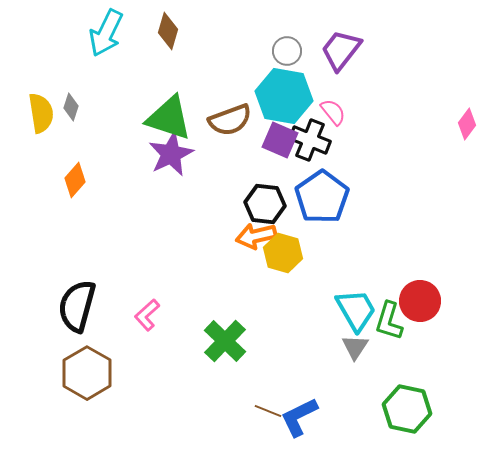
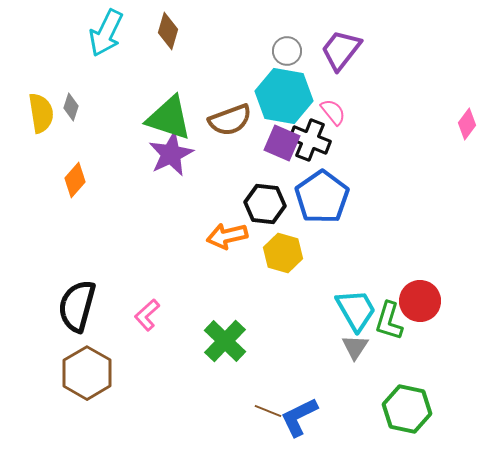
purple square: moved 2 px right, 3 px down
orange arrow: moved 29 px left
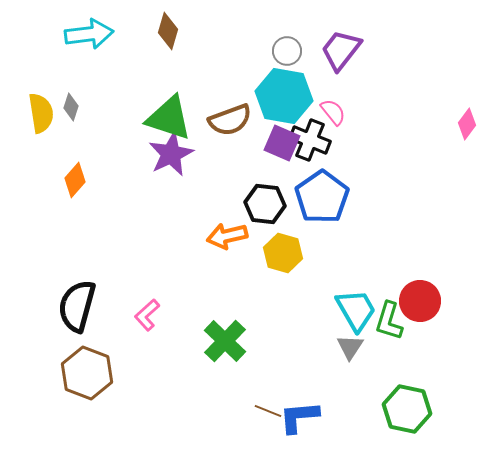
cyan arrow: moved 17 px left, 1 px down; rotated 123 degrees counterclockwise
gray triangle: moved 5 px left
brown hexagon: rotated 9 degrees counterclockwise
blue L-shape: rotated 21 degrees clockwise
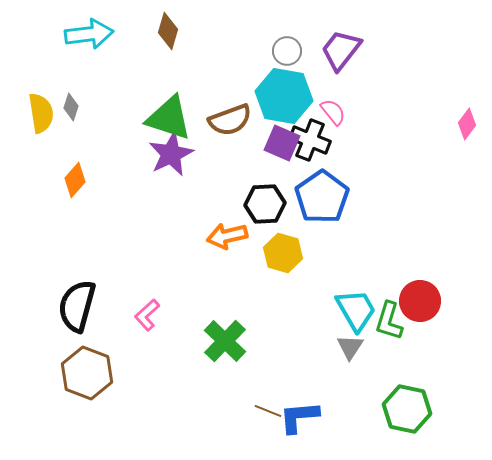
black hexagon: rotated 9 degrees counterclockwise
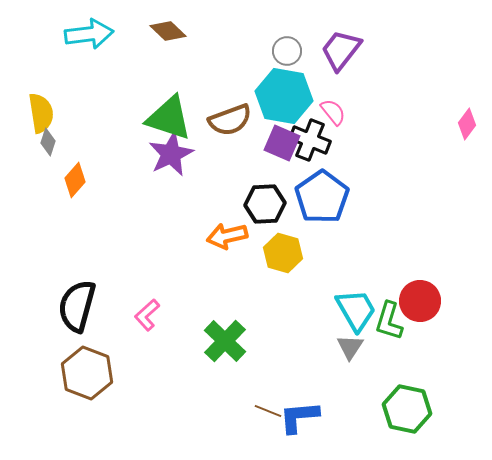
brown diamond: rotated 63 degrees counterclockwise
gray diamond: moved 23 px left, 35 px down
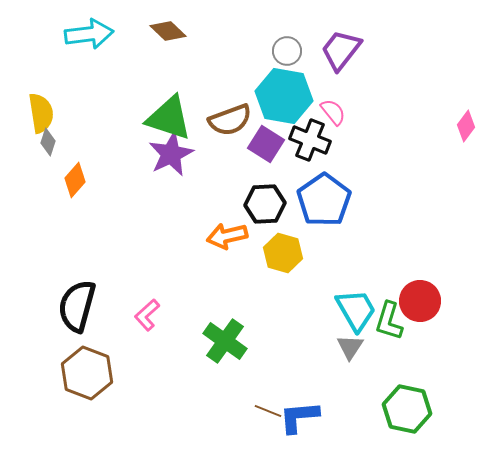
pink diamond: moved 1 px left, 2 px down
purple square: moved 16 px left, 1 px down; rotated 9 degrees clockwise
blue pentagon: moved 2 px right, 3 px down
green cross: rotated 9 degrees counterclockwise
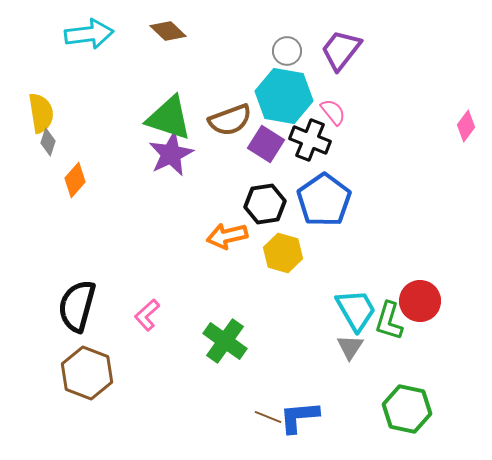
black hexagon: rotated 6 degrees counterclockwise
brown line: moved 6 px down
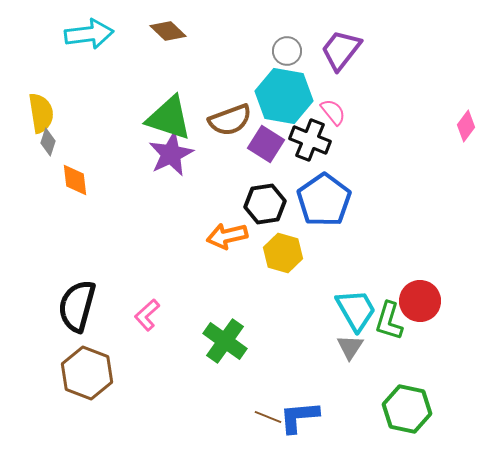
orange diamond: rotated 48 degrees counterclockwise
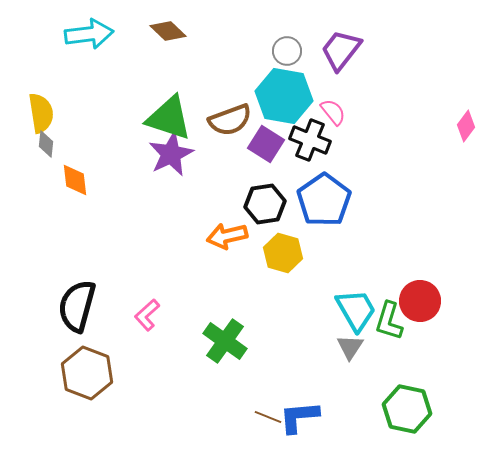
gray diamond: moved 2 px left, 2 px down; rotated 12 degrees counterclockwise
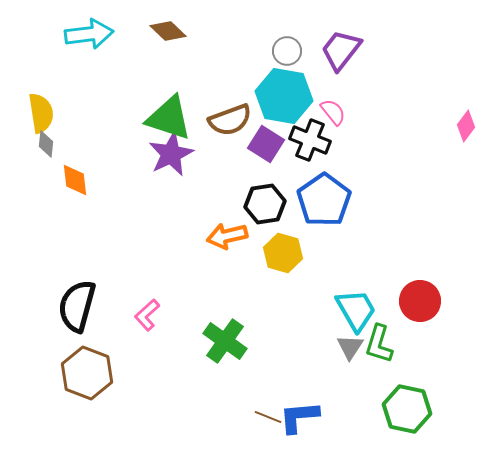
green L-shape: moved 10 px left, 23 px down
